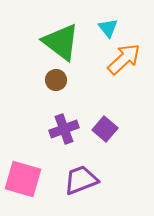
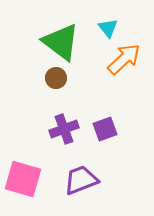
brown circle: moved 2 px up
purple square: rotated 30 degrees clockwise
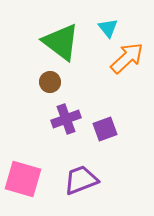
orange arrow: moved 3 px right, 1 px up
brown circle: moved 6 px left, 4 px down
purple cross: moved 2 px right, 10 px up
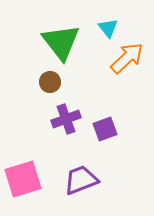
green triangle: rotated 15 degrees clockwise
pink square: rotated 33 degrees counterclockwise
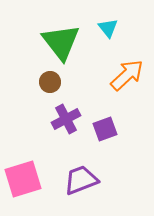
orange arrow: moved 17 px down
purple cross: rotated 8 degrees counterclockwise
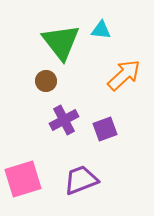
cyan triangle: moved 7 px left, 2 px down; rotated 45 degrees counterclockwise
orange arrow: moved 3 px left
brown circle: moved 4 px left, 1 px up
purple cross: moved 2 px left, 1 px down
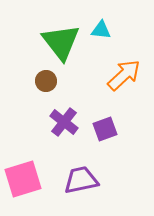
purple cross: moved 2 px down; rotated 24 degrees counterclockwise
purple trapezoid: rotated 9 degrees clockwise
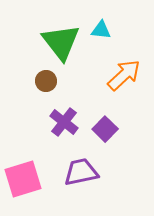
purple square: rotated 25 degrees counterclockwise
purple trapezoid: moved 8 px up
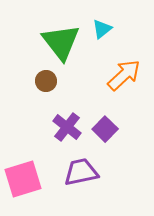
cyan triangle: moved 1 px right, 1 px up; rotated 45 degrees counterclockwise
purple cross: moved 3 px right, 5 px down
